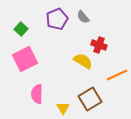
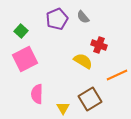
green square: moved 2 px down
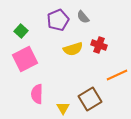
purple pentagon: moved 1 px right, 1 px down
yellow semicircle: moved 10 px left, 12 px up; rotated 132 degrees clockwise
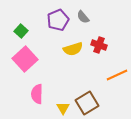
pink square: rotated 15 degrees counterclockwise
brown square: moved 3 px left, 4 px down
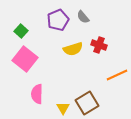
pink square: rotated 10 degrees counterclockwise
